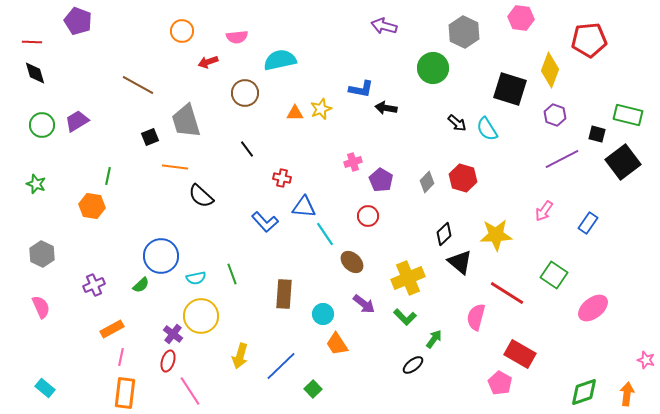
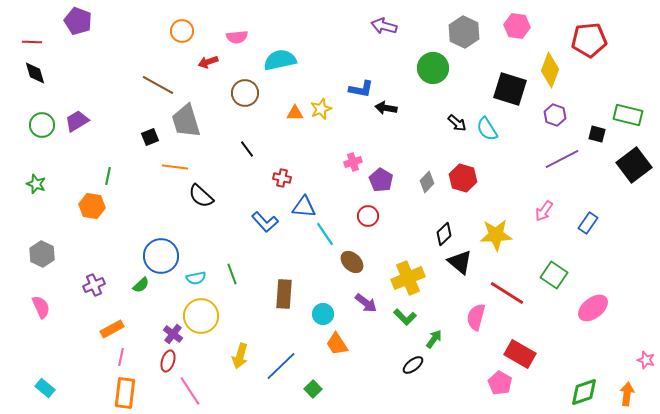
pink hexagon at (521, 18): moved 4 px left, 8 px down
brown line at (138, 85): moved 20 px right
black square at (623, 162): moved 11 px right, 3 px down
purple arrow at (364, 304): moved 2 px right, 1 px up
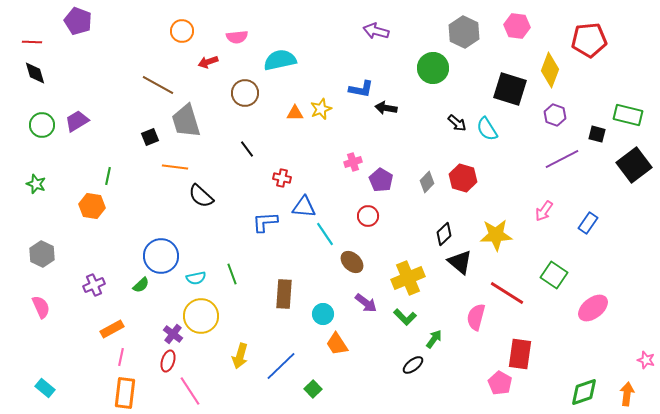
purple arrow at (384, 26): moved 8 px left, 5 px down
blue L-shape at (265, 222): rotated 128 degrees clockwise
red rectangle at (520, 354): rotated 68 degrees clockwise
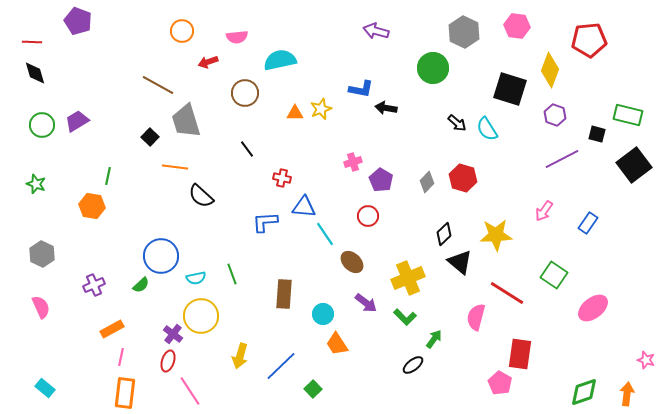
black square at (150, 137): rotated 24 degrees counterclockwise
